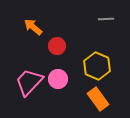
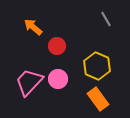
gray line: rotated 63 degrees clockwise
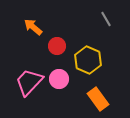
yellow hexagon: moved 9 px left, 6 px up
pink circle: moved 1 px right
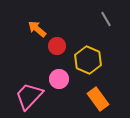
orange arrow: moved 4 px right, 2 px down
pink trapezoid: moved 14 px down
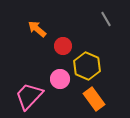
red circle: moved 6 px right
yellow hexagon: moved 1 px left, 6 px down
pink circle: moved 1 px right
orange rectangle: moved 4 px left
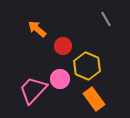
pink trapezoid: moved 4 px right, 6 px up
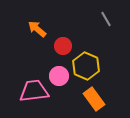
yellow hexagon: moved 1 px left
pink circle: moved 1 px left, 3 px up
pink trapezoid: moved 1 px right, 1 px down; rotated 40 degrees clockwise
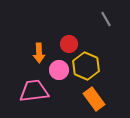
orange arrow: moved 2 px right, 24 px down; rotated 132 degrees counterclockwise
red circle: moved 6 px right, 2 px up
pink circle: moved 6 px up
